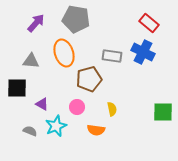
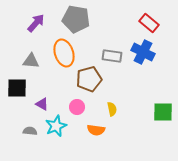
gray semicircle: rotated 16 degrees counterclockwise
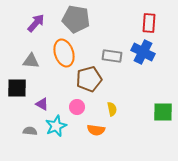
red rectangle: rotated 54 degrees clockwise
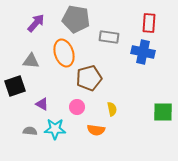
blue cross: rotated 15 degrees counterclockwise
gray rectangle: moved 3 px left, 19 px up
brown pentagon: moved 1 px up
black square: moved 2 px left, 2 px up; rotated 20 degrees counterclockwise
cyan star: moved 1 px left, 3 px down; rotated 25 degrees clockwise
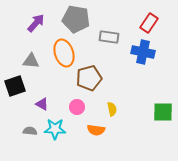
red rectangle: rotated 30 degrees clockwise
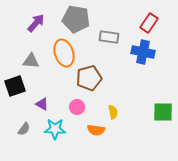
yellow semicircle: moved 1 px right, 3 px down
gray semicircle: moved 6 px left, 2 px up; rotated 120 degrees clockwise
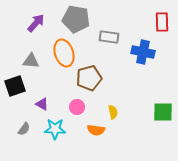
red rectangle: moved 13 px right, 1 px up; rotated 36 degrees counterclockwise
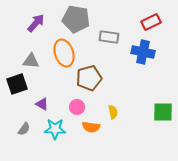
red rectangle: moved 11 px left; rotated 66 degrees clockwise
black square: moved 2 px right, 2 px up
orange semicircle: moved 5 px left, 3 px up
